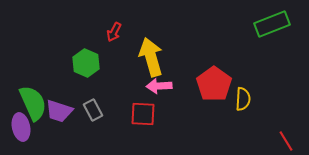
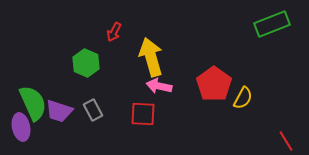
pink arrow: rotated 15 degrees clockwise
yellow semicircle: moved 1 px up; rotated 25 degrees clockwise
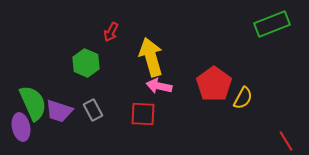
red arrow: moved 3 px left
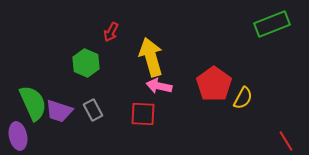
purple ellipse: moved 3 px left, 9 px down
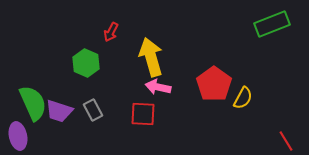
pink arrow: moved 1 px left, 1 px down
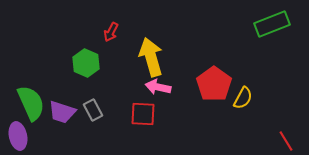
green semicircle: moved 2 px left
purple trapezoid: moved 3 px right, 1 px down
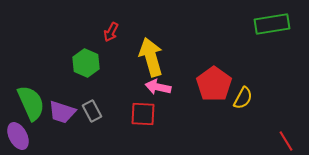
green rectangle: rotated 12 degrees clockwise
gray rectangle: moved 1 px left, 1 px down
purple ellipse: rotated 16 degrees counterclockwise
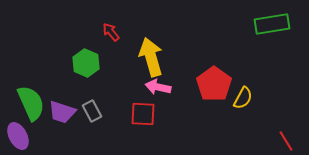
red arrow: rotated 114 degrees clockwise
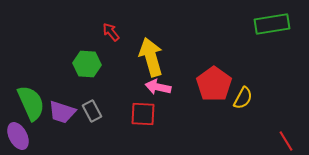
green hexagon: moved 1 px right, 1 px down; rotated 20 degrees counterclockwise
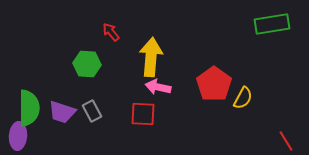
yellow arrow: rotated 21 degrees clockwise
green semicircle: moved 2 px left, 5 px down; rotated 24 degrees clockwise
purple ellipse: rotated 32 degrees clockwise
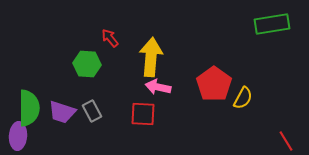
red arrow: moved 1 px left, 6 px down
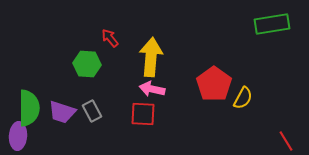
pink arrow: moved 6 px left, 2 px down
